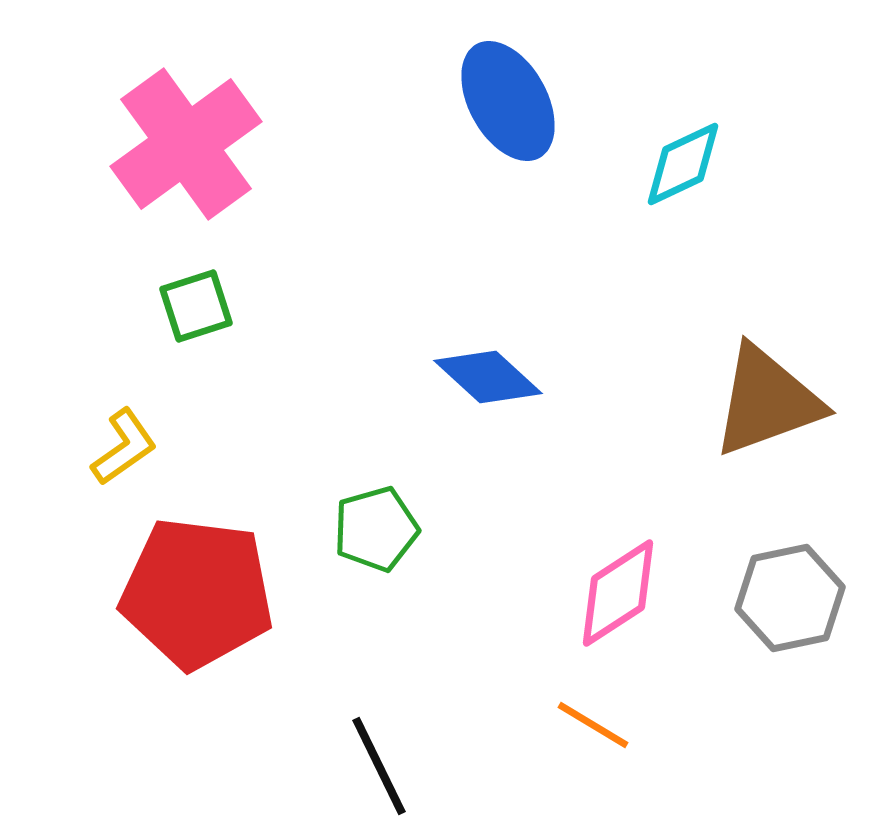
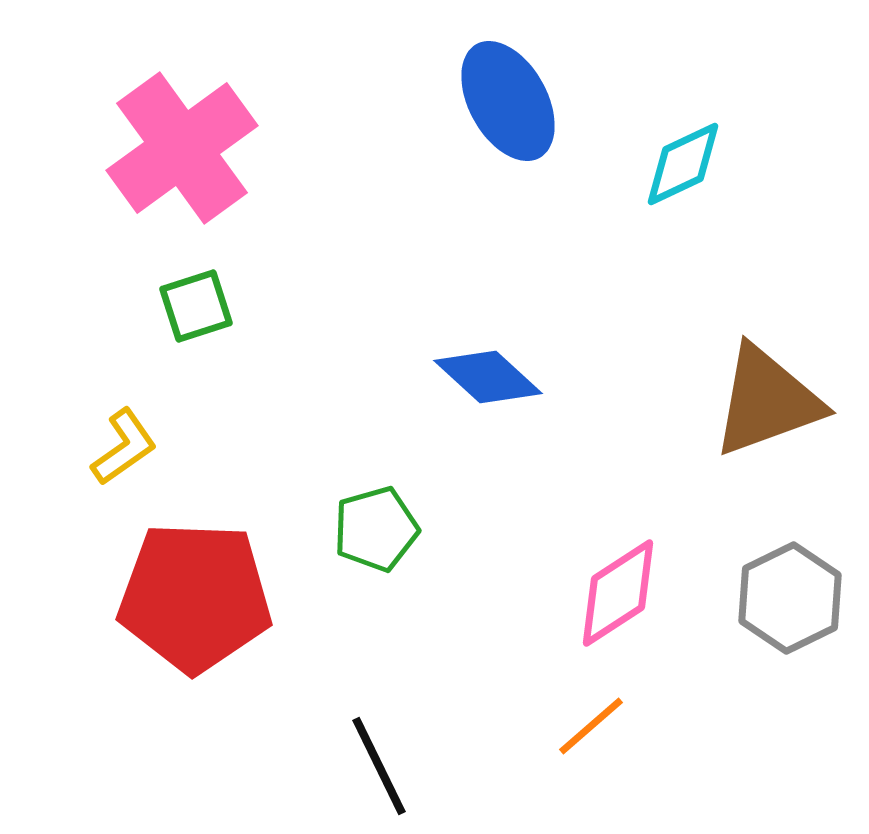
pink cross: moved 4 px left, 4 px down
red pentagon: moved 2 px left, 4 px down; rotated 5 degrees counterclockwise
gray hexagon: rotated 14 degrees counterclockwise
orange line: moved 2 px left, 1 px down; rotated 72 degrees counterclockwise
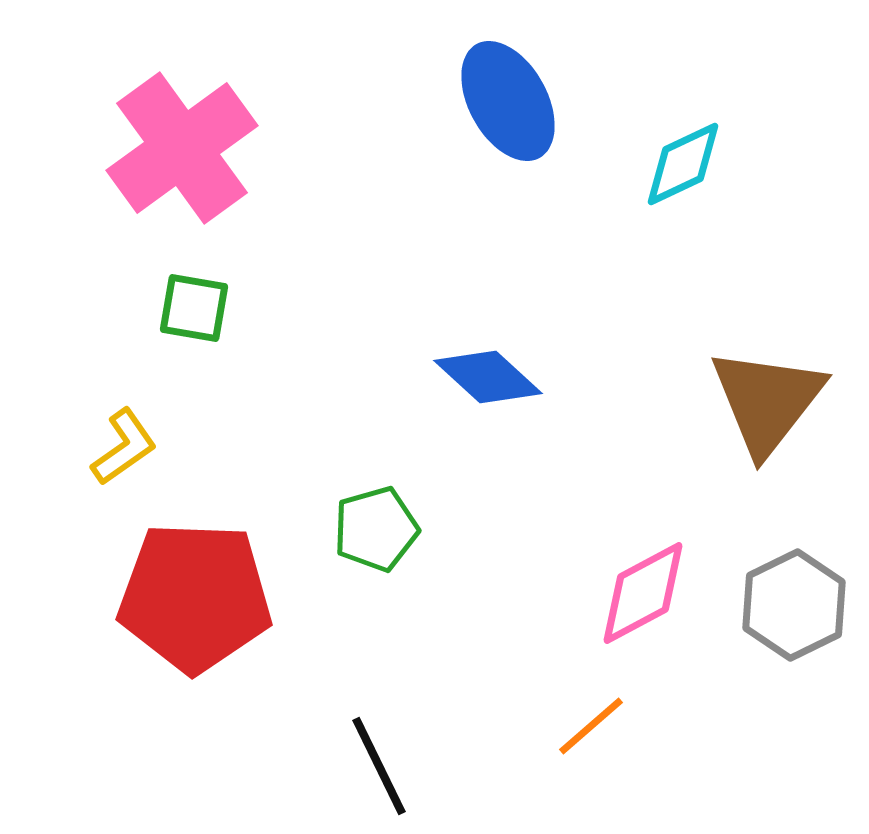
green square: moved 2 px left, 2 px down; rotated 28 degrees clockwise
brown triangle: rotated 32 degrees counterclockwise
pink diamond: moved 25 px right; rotated 5 degrees clockwise
gray hexagon: moved 4 px right, 7 px down
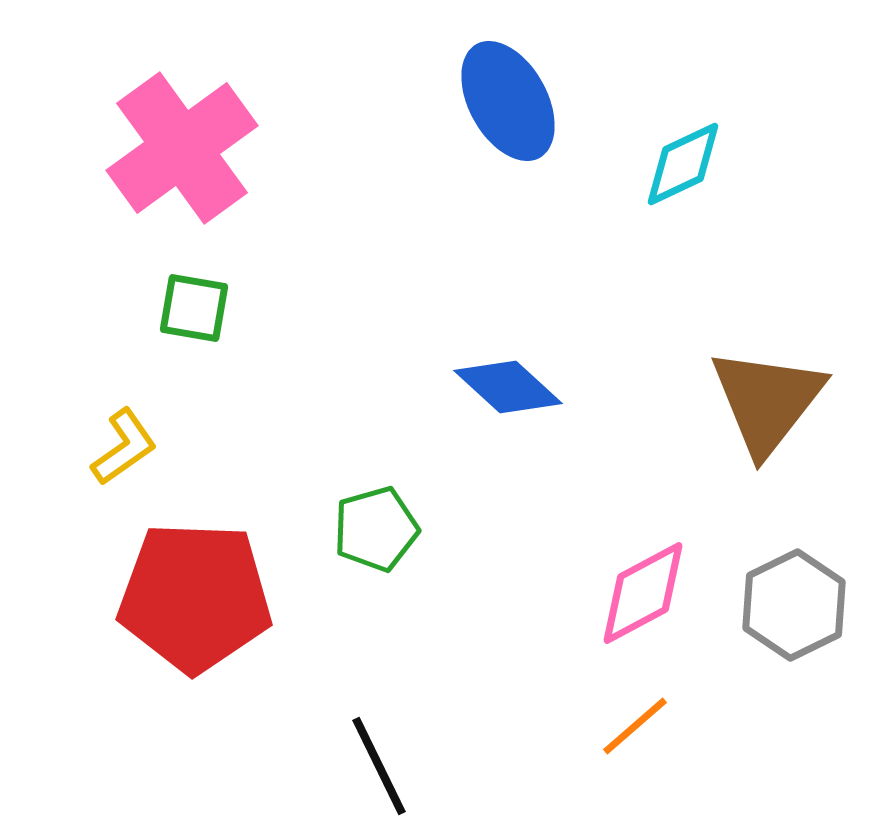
blue diamond: moved 20 px right, 10 px down
orange line: moved 44 px right
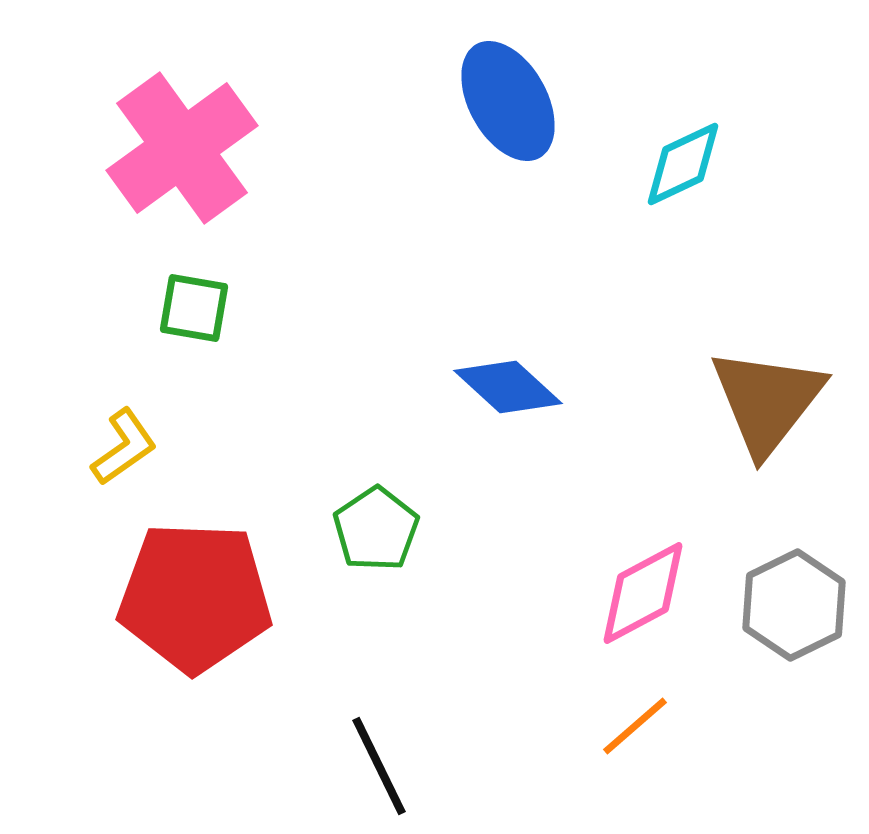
green pentagon: rotated 18 degrees counterclockwise
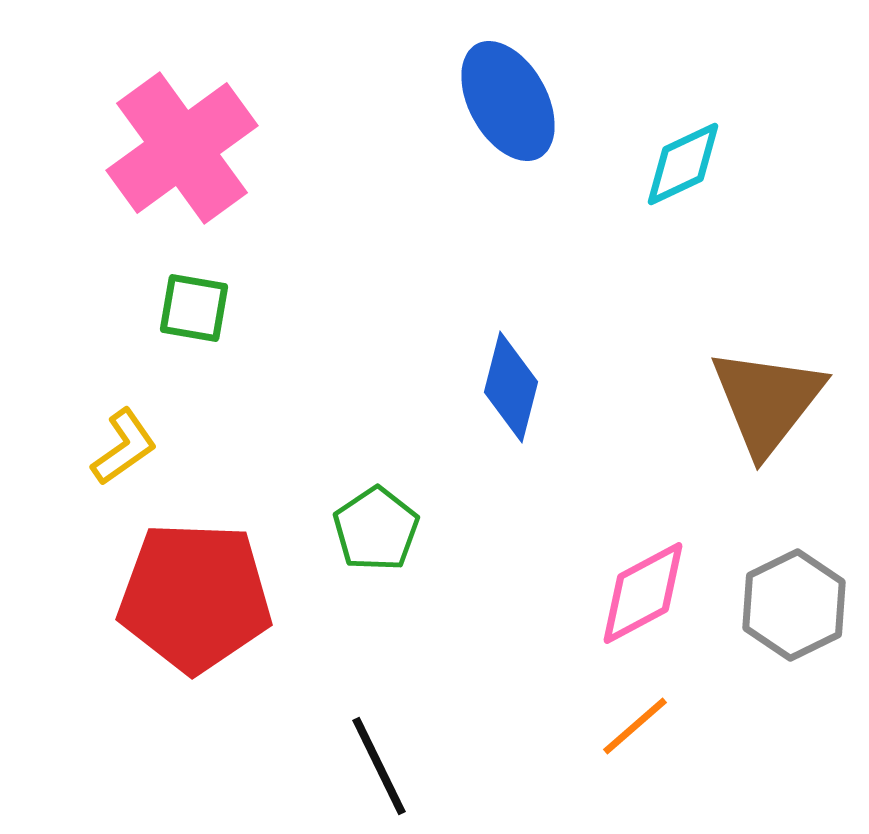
blue diamond: moved 3 px right; rotated 62 degrees clockwise
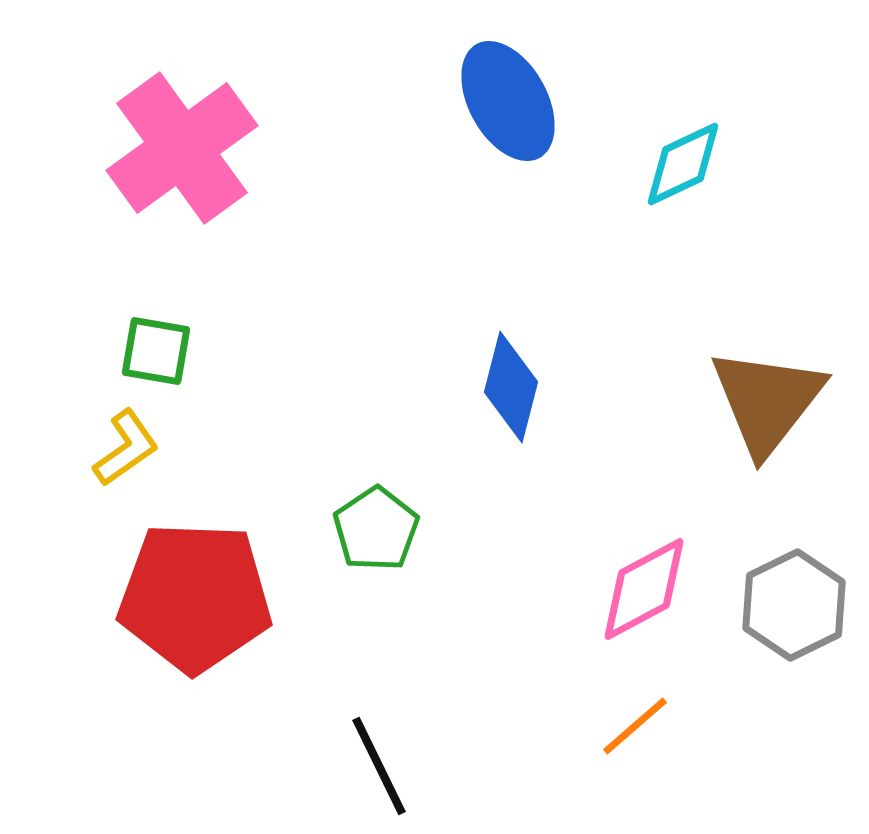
green square: moved 38 px left, 43 px down
yellow L-shape: moved 2 px right, 1 px down
pink diamond: moved 1 px right, 4 px up
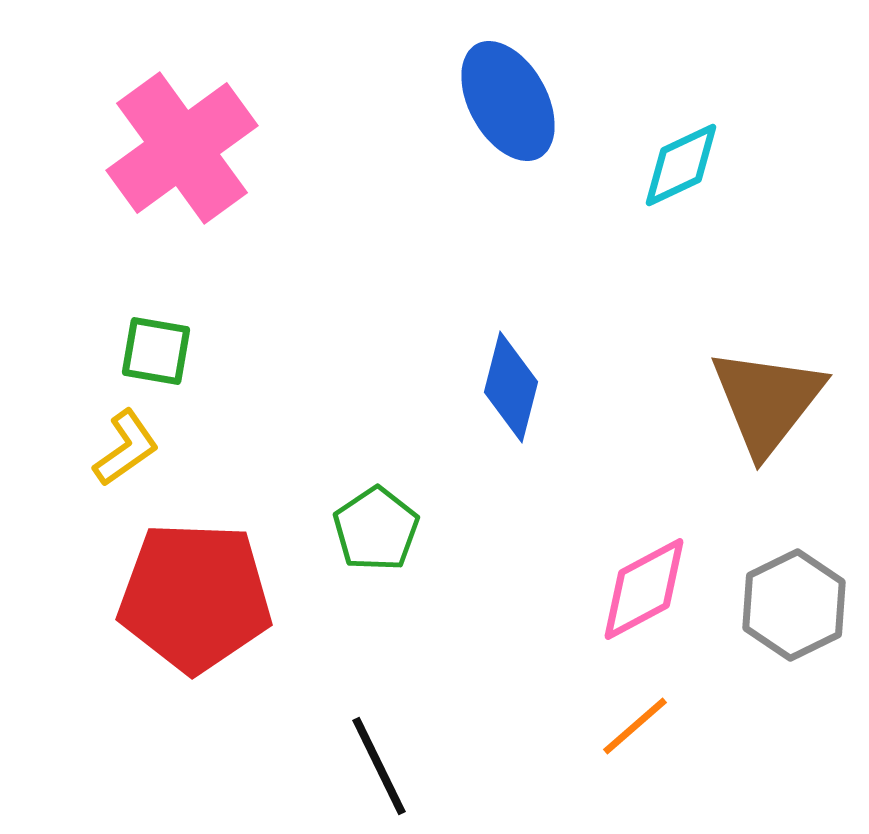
cyan diamond: moved 2 px left, 1 px down
